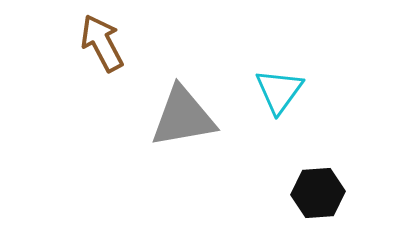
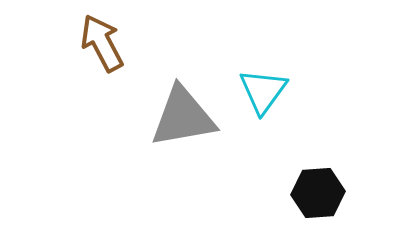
cyan triangle: moved 16 px left
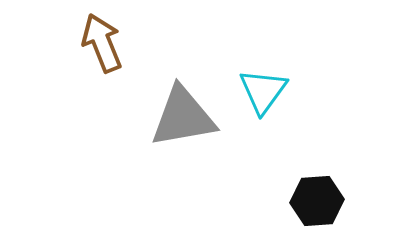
brown arrow: rotated 6 degrees clockwise
black hexagon: moved 1 px left, 8 px down
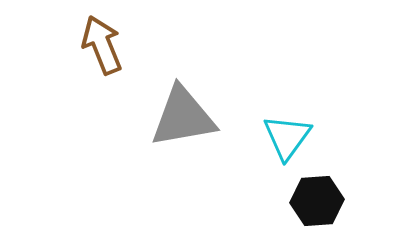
brown arrow: moved 2 px down
cyan triangle: moved 24 px right, 46 px down
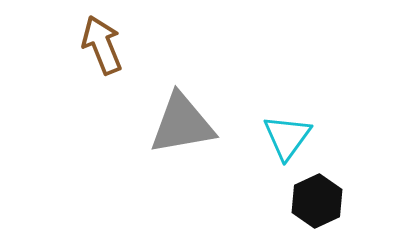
gray triangle: moved 1 px left, 7 px down
black hexagon: rotated 21 degrees counterclockwise
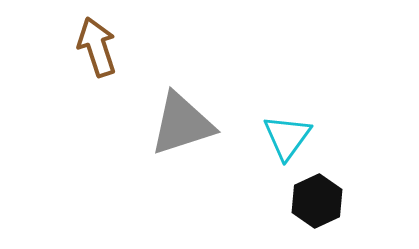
brown arrow: moved 5 px left, 2 px down; rotated 4 degrees clockwise
gray triangle: rotated 8 degrees counterclockwise
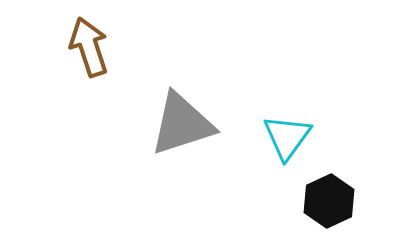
brown arrow: moved 8 px left
black hexagon: moved 12 px right
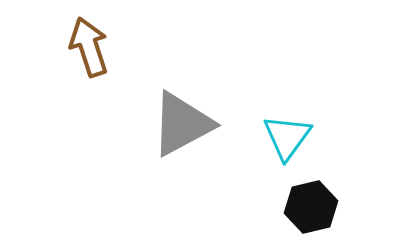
gray triangle: rotated 10 degrees counterclockwise
black hexagon: moved 18 px left, 6 px down; rotated 12 degrees clockwise
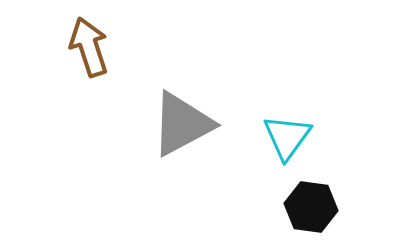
black hexagon: rotated 21 degrees clockwise
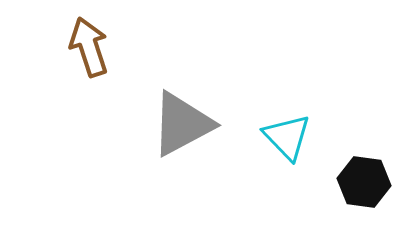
cyan triangle: rotated 20 degrees counterclockwise
black hexagon: moved 53 px right, 25 px up
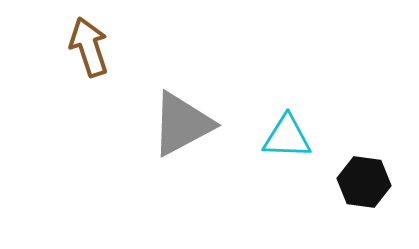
cyan triangle: rotated 44 degrees counterclockwise
